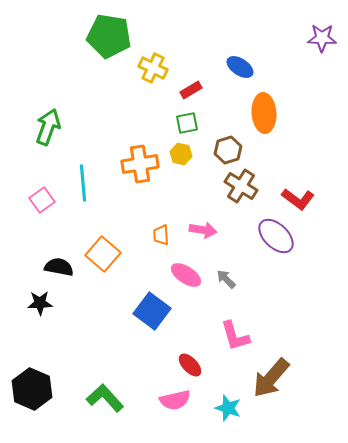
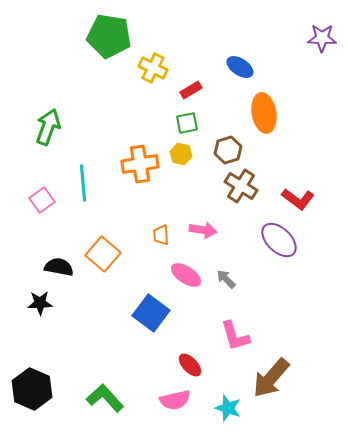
orange ellipse: rotated 6 degrees counterclockwise
purple ellipse: moved 3 px right, 4 px down
blue square: moved 1 px left, 2 px down
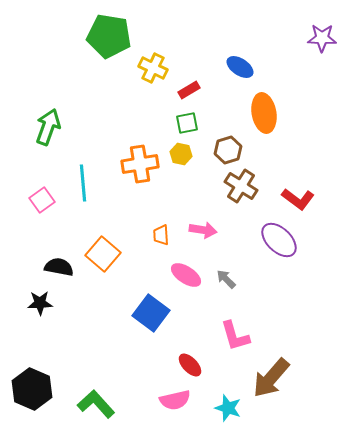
red rectangle: moved 2 px left
green L-shape: moved 9 px left, 6 px down
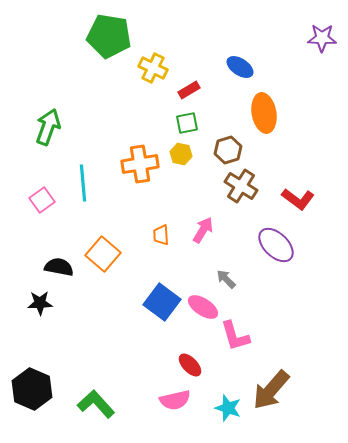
pink arrow: rotated 68 degrees counterclockwise
purple ellipse: moved 3 px left, 5 px down
pink ellipse: moved 17 px right, 32 px down
blue square: moved 11 px right, 11 px up
brown arrow: moved 12 px down
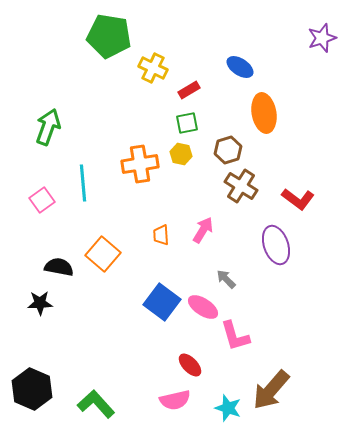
purple star: rotated 20 degrees counterclockwise
purple ellipse: rotated 27 degrees clockwise
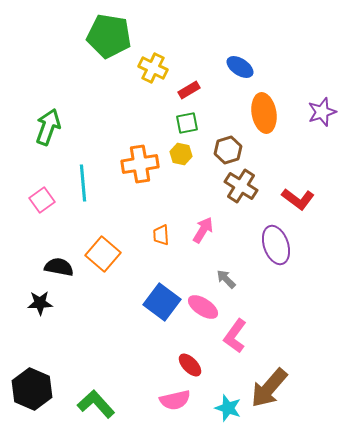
purple star: moved 74 px down
pink L-shape: rotated 52 degrees clockwise
brown arrow: moved 2 px left, 2 px up
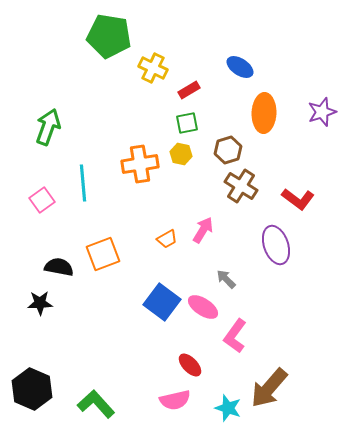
orange ellipse: rotated 12 degrees clockwise
orange trapezoid: moved 6 px right, 4 px down; rotated 115 degrees counterclockwise
orange square: rotated 28 degrees clockwise
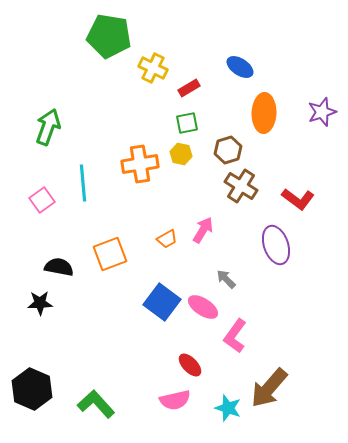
red rectangle: moved 2 px up
orange square: moved 7 px right
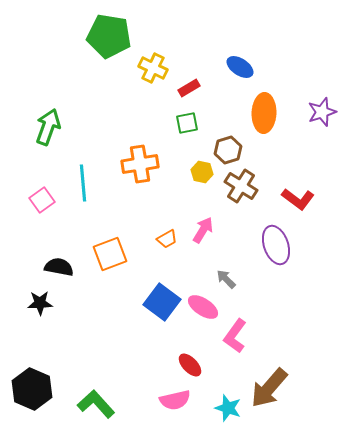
yellow hexagon: moved 21 px right, 18 px down
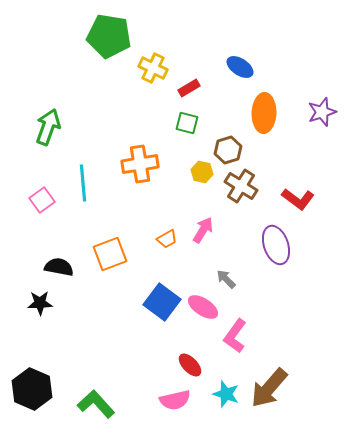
green square: rotated 25 degrees clockwise
cyan star: moved 2 px left, 14 px up
